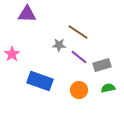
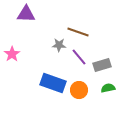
purple triangle: moved 1 px left
brown line: rotated 15 degrees counterclockwise
purple line: rotated 12 degrees clockwise
blue rectangle: moved 13 px right, 2 px down
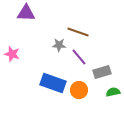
purple triangle: moved 1 px up
pink star: rotated 21 degrees counterclockwise
gray rectangle: moved 7 px down
green semicircle: moved 5 px right, 4 px down
